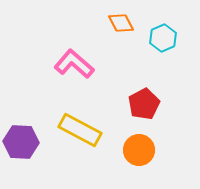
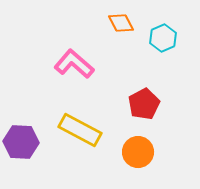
orange circle: moved 1 px left, 2 px down
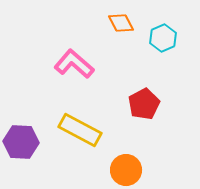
orange circle: moved 12 px left, 18 px down
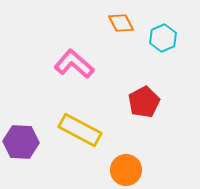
red pentagon: moved 2 px up
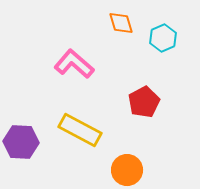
orange diamond: rotated 12 degrees clockwise
orange circle: moved 1 px right
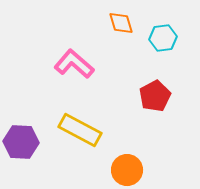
cyan hexagon: rotated 16 degrees clockwise
red pentagon: moved 11 px right, 6 px up
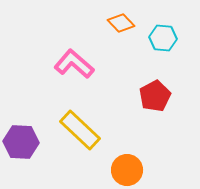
orange diamond: rotated 28 degrees counterclockwise
cyan hexagon: rotated 12 degrees clockwise
yellow rectangle: rotated 15 degrees clockwise
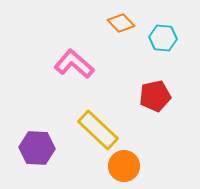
red pentagon: rotated 16 degrees clockwise
yellow rectangle: moved 18 px right
purple hexagon: moved 16 px right, 6 px down
orange circle: moved 3 px left, 4 px up
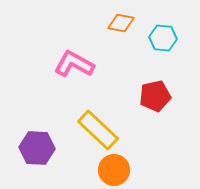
orange diamond: rotated 36 degrees counterclockwise
pink L-shape: rotated 12 degrees counterclockwise
orange circle: moved 10 px left, 4 px down
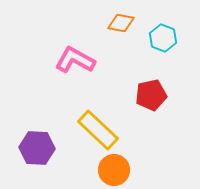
cyan hexagon: rotated 16 degrees clockwise
pink L-shape: moved 1 px right, 4 px up
red pentagon: moved 4 px left, 1 px up
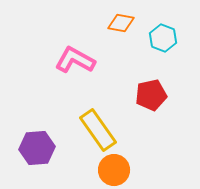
yellow rectangle: rotated 12 degrees clockwise
purple hexagon: rotated 8 degrees counterclockwise
